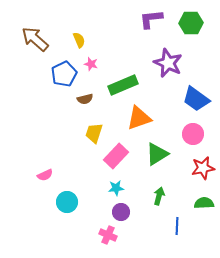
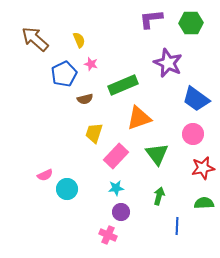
green triangle: rotated 35 degrees counterclockwise
cyan circle: moved 13 px up
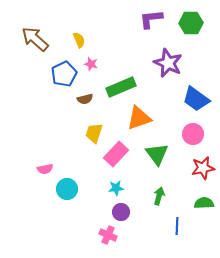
green rectangle: moved 2 px left, 2 px down
pink rectangle: moved 2 px up
pink semicircle: moved 6 px up; rotated 14 degrees clockwise
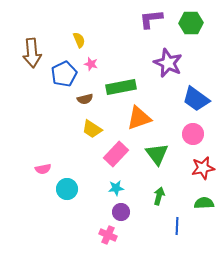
brown arrow: moved 3 px left, 14 px down; rotated 136 degrees counterclockwise
green rectangle: rotated 12 degrees clockwise
yellow trapezoid: moved 2 px left, 4 px up; rotated 75 degrees counterclockwise
pink semicircle: moved 2 px left
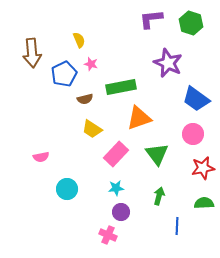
green hexagon: rotated 20 degrees clockwise
pink semicircle: moved 2 px left, 12 px up
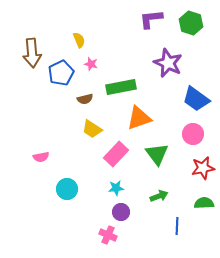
blue pentagon: moved 3 px left, 1 px up
green arrow: rotated 54 degrees clockwise
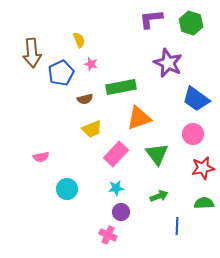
yellow trapezoid: rotated 55 degrees counterclockwise
